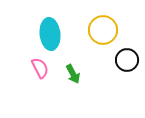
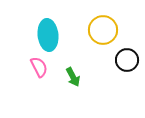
cyan ellipse: moved 2 px left, 1 px down
pink semicircle: moved 1 px left, 1 px up
green arrow: moved 3 px down
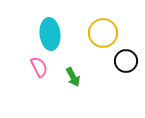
yellow circle: moved 3 px down
cyan ellipse: moved 2 px right, 1 px up
black circle: moved 1 px left, 1 px down
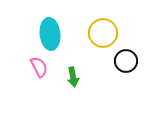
green arrow: rotated 18 degrees clockwise
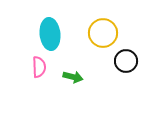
pink semicircle: rotated 25 degrees clockwise
green arrow: rotated 66 degrees counterclockwise
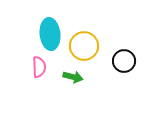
yellow circle: moved 19 px left, 13 px down
black circle: moved 2 px left
